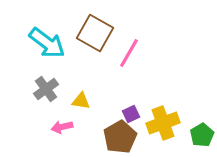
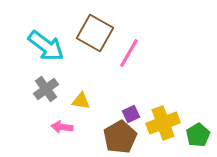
cyan arrow: moved 1 px left, 3 px down
pink arrow: rotated 20 degrees clockwise
green pentagon: moved 4 px left
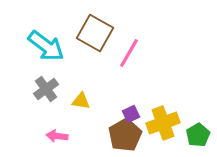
pink arrow: moved 5 px left, 9 px down
brown pentagon: moved 5 px right, 2 px up
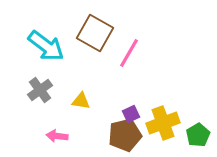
gray cross: moved 6 px left, 1 px down
brown pentagon: rotated 16 degrees clockwise
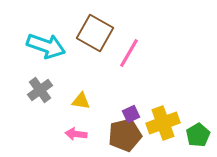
cyan arrow: rotated 18 degrees counterclockwise
pink arrow: moved 19 px right, 2 px up
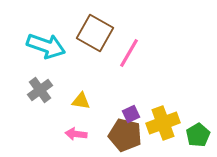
brown pentagon: rotated 28 degrees clockwise
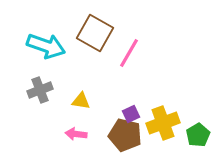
gray cross: rotated 15 degrees clockwise
